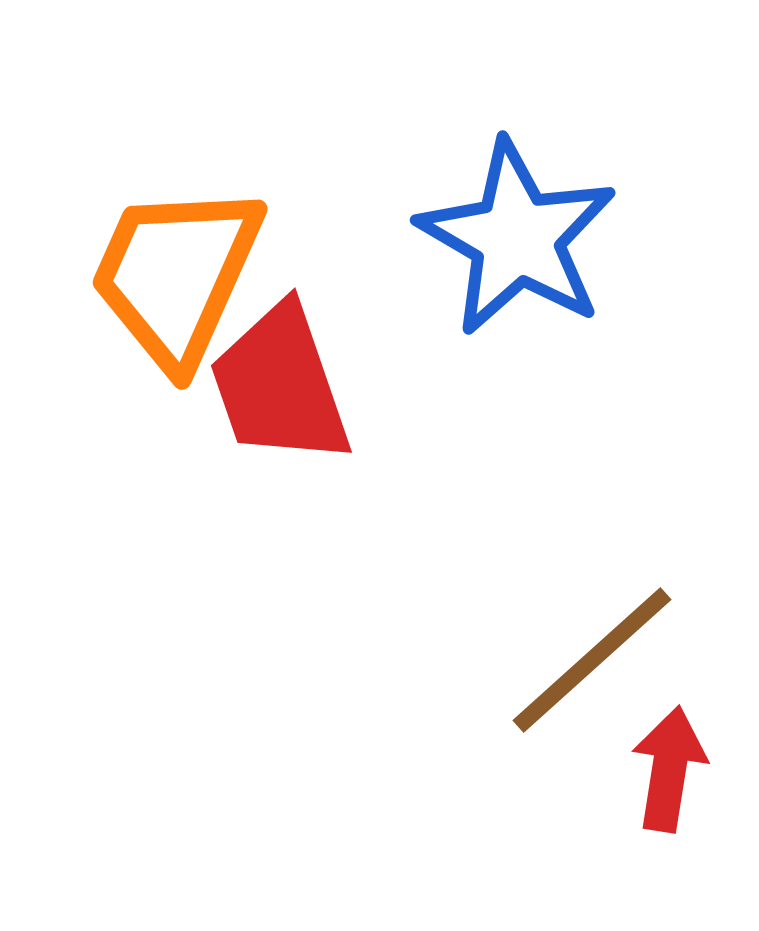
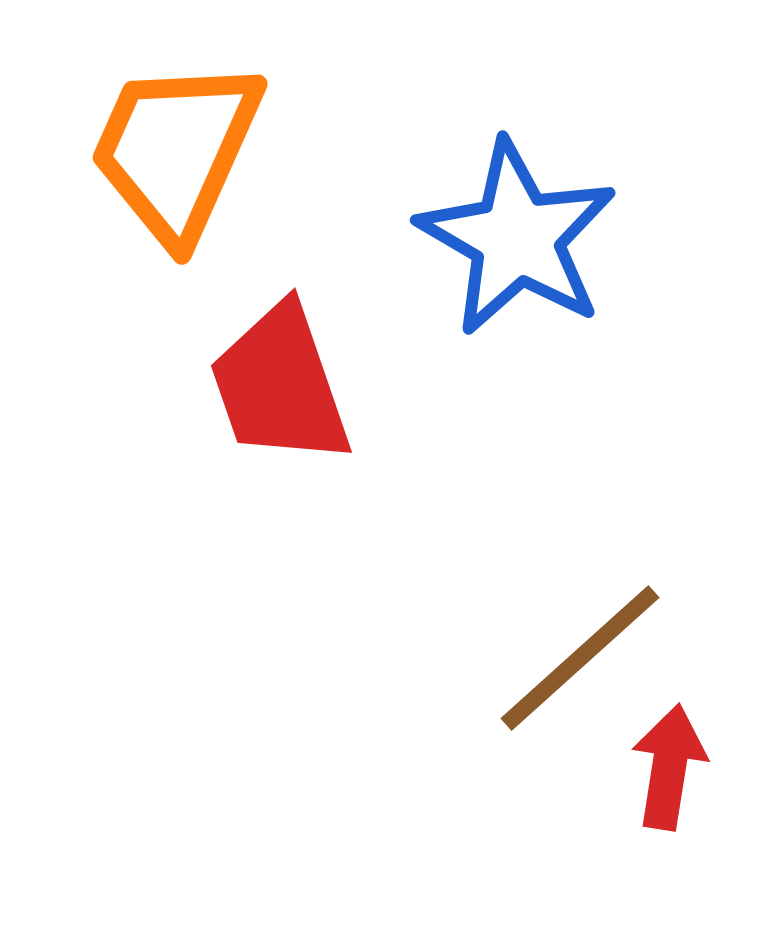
orange trapezoid: moved 125 px up
brown line: moved 12 px left, 2 px up
red arrow: moved 2 px up
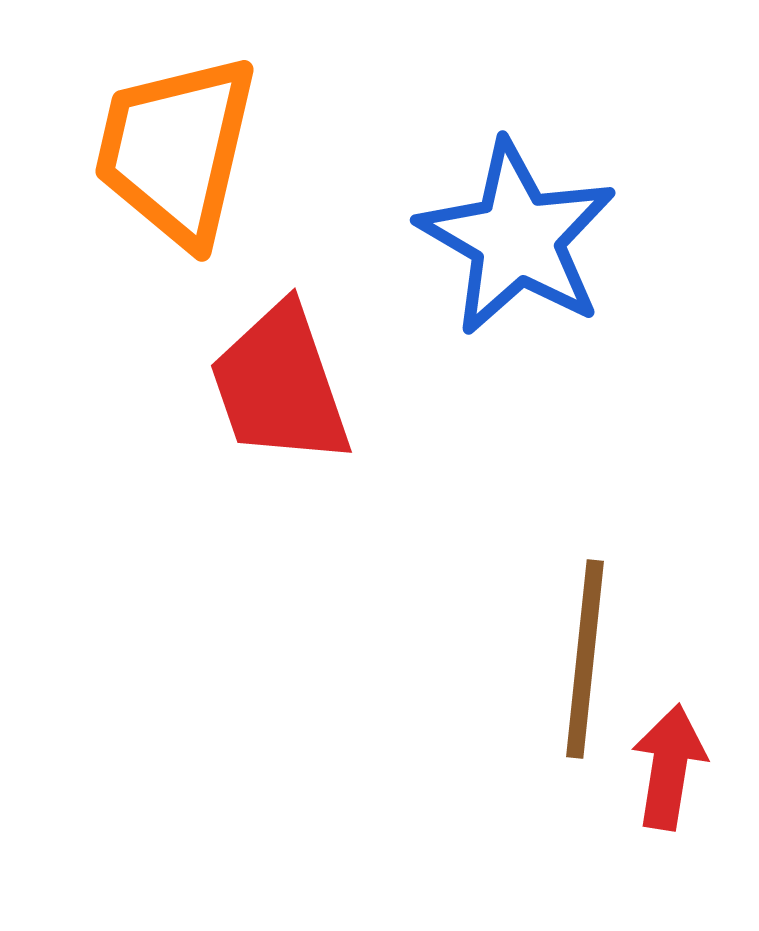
orange trapezoid: rotated 11 degrees counterclockwise
brown line: moved 5 px right, 1 px down; rotated 42 degrees counterclockwise
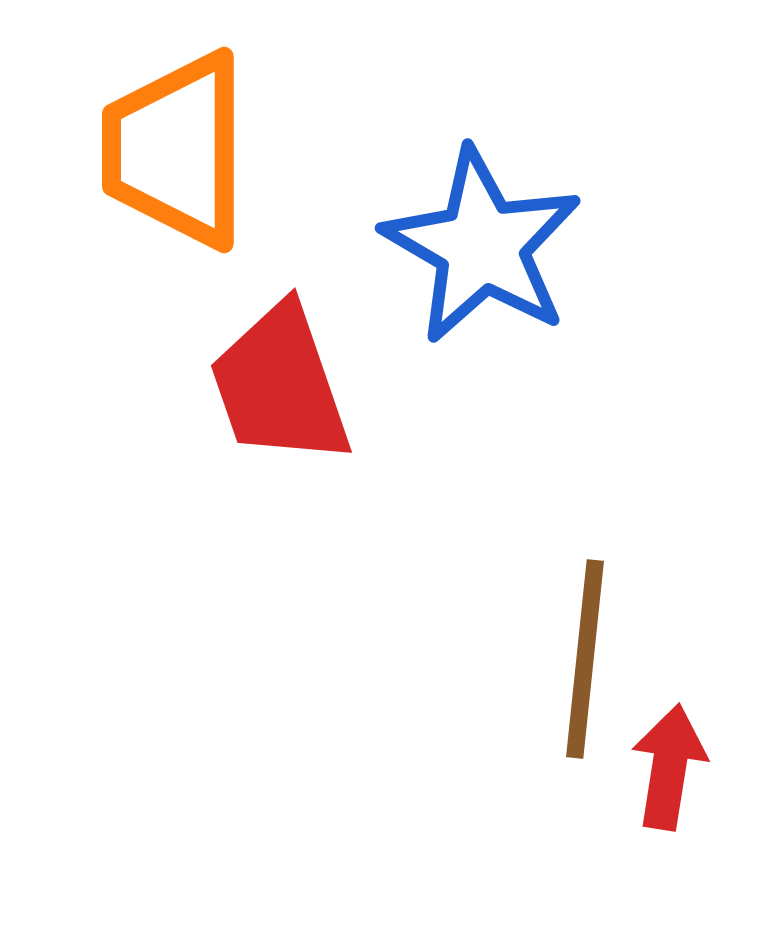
orange trapezoid: rotated 13 degrees counterclockwise
blue star: moved 35 px left, 8 px down
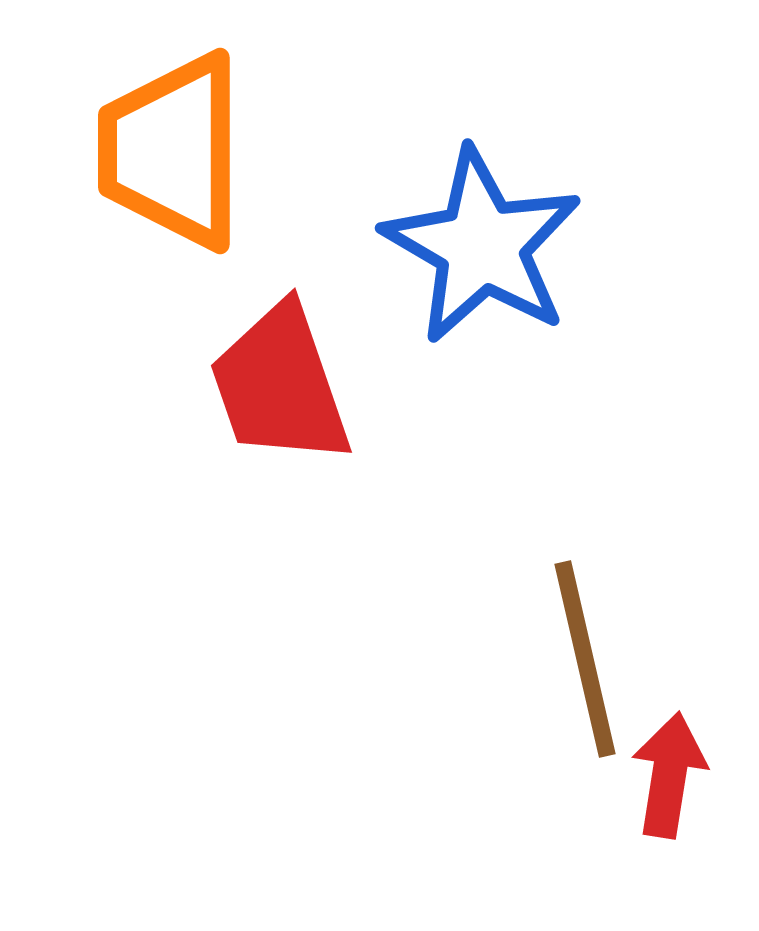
orange trapezoid: moved 4 px left, 1 px down
brown line: rotated 19 degrees counterclockwise
red arrow: moved 8 px down
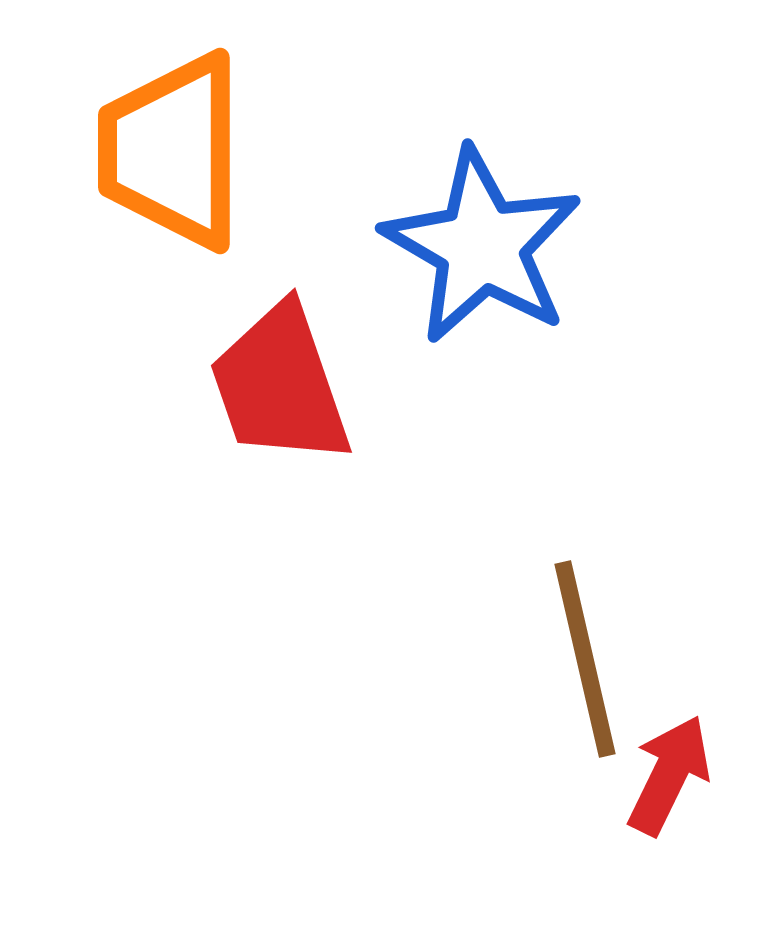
red arrow: rotated 17 degrees clockwise
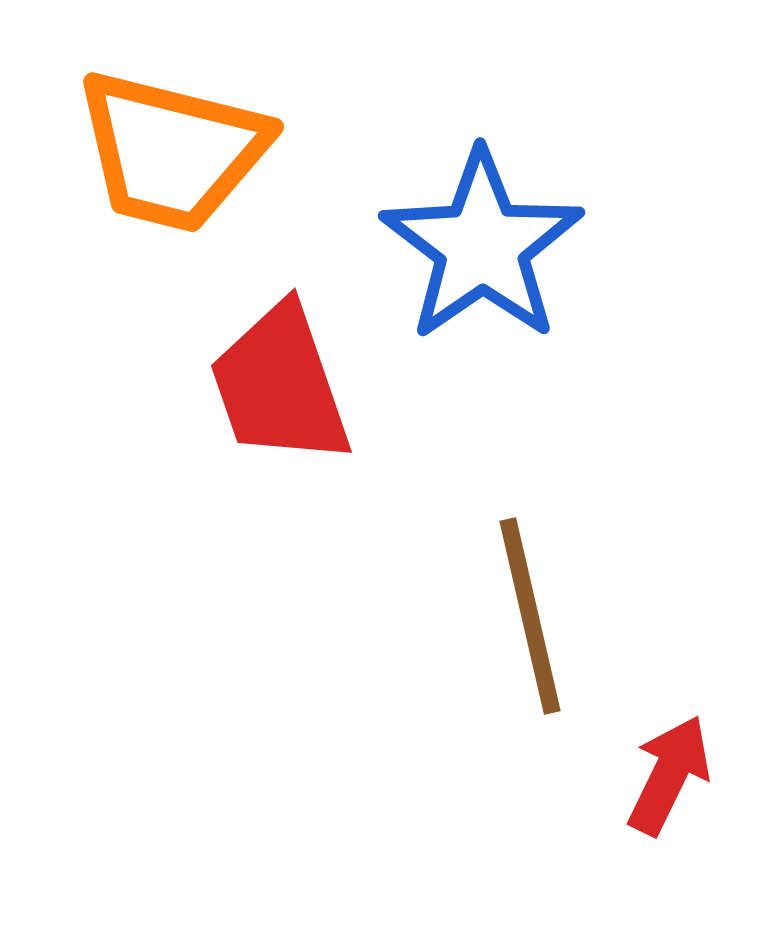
orange trapezoid: rotated 76 degrees counterclockwise
blue star: rotated 7 degrees clockwise
brown line: moved 55 px left, 43 px up
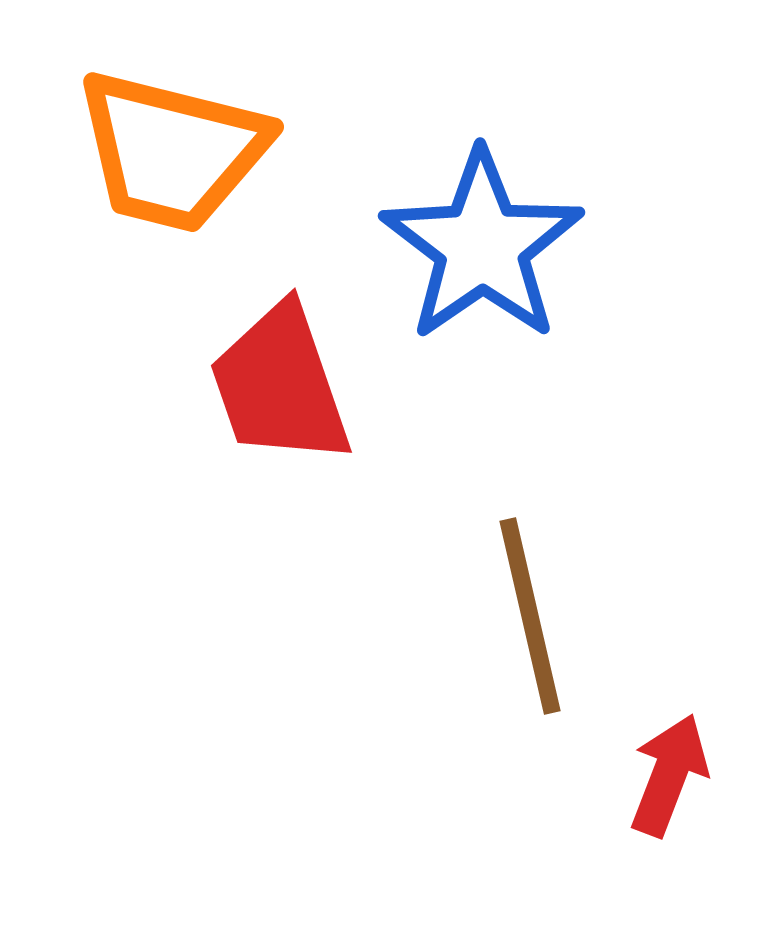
red arrow: rotated 5 degrees counterclockwise
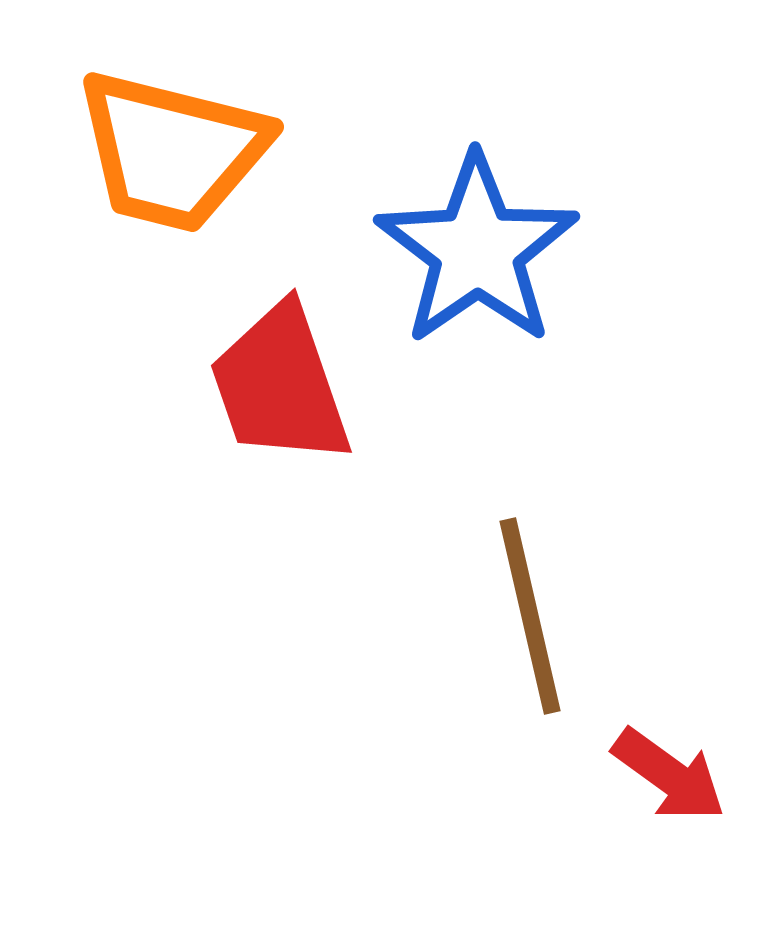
blue star: moved 5 px left, 4 px down
red arrow: rotated 105 degrees clockwise
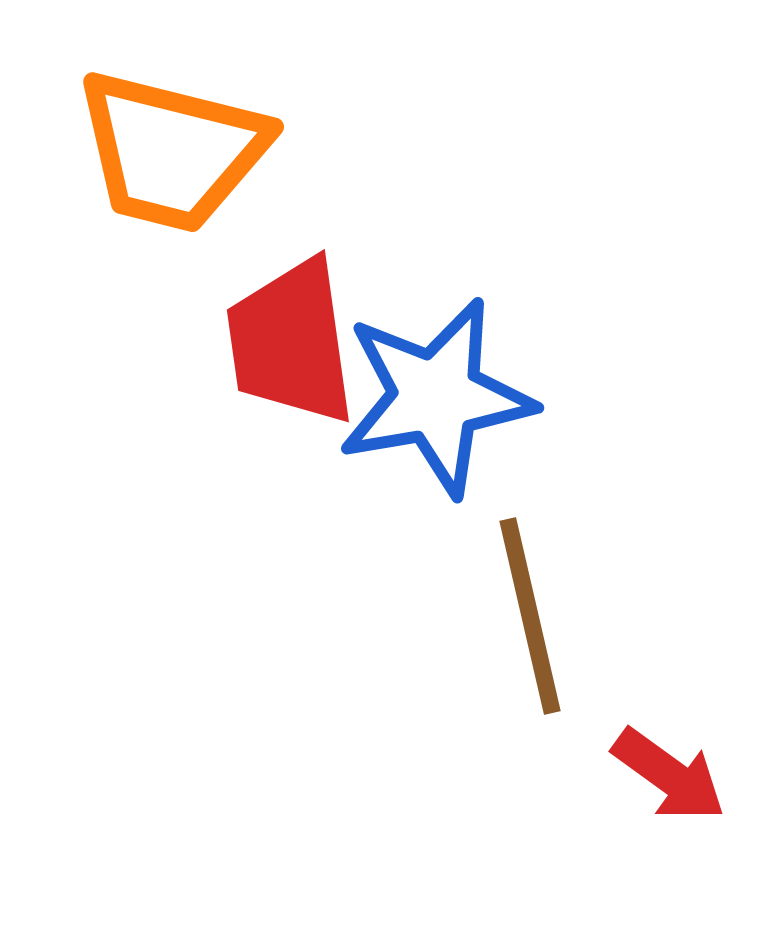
blue star: moved 41 px left, 147 px down; rotated 25 degrees clockwise
red trapezoid: moved 11 px right, 43 px up; rotated 11 degrees clockwise
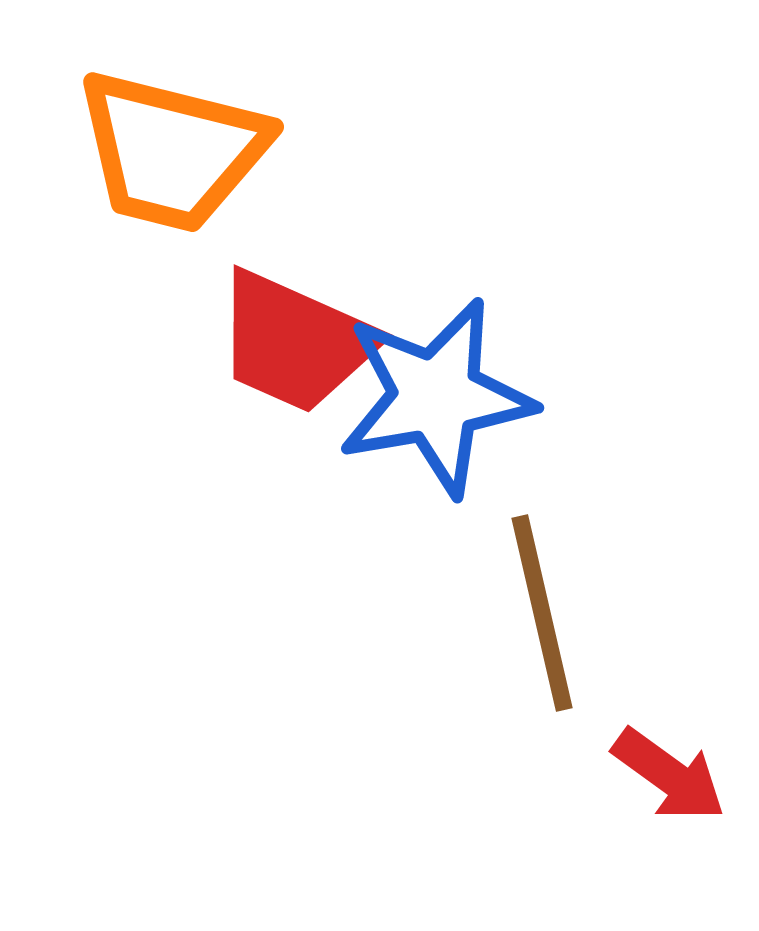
red trapezoid: moved 4 px right; rotated 58 degrees counterclockwise
brown line: moved 12 px right, 3 px up
